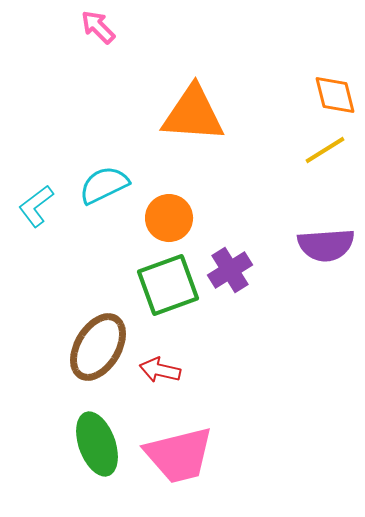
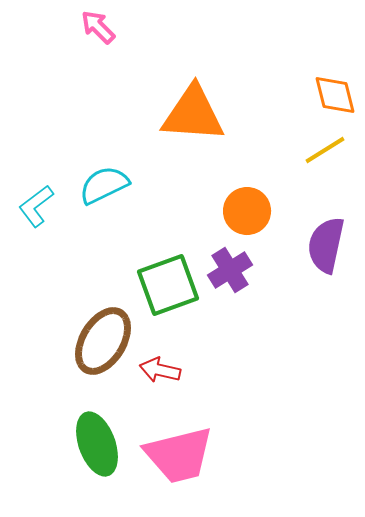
orange circle: moved 78 px right, 7 px up
purple semicircle: rotated 106 degrees clockwise
brown ellipse: moved 5 px right, 6 px up
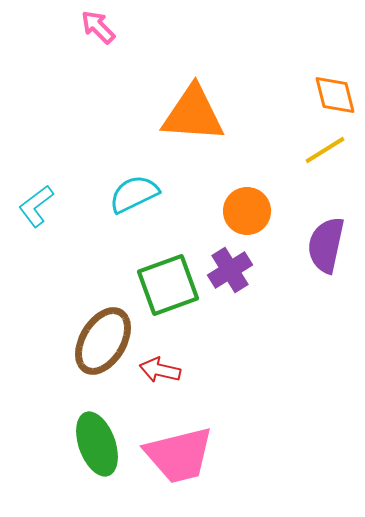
cyan semicircle: moved 30 px right, 9 px down
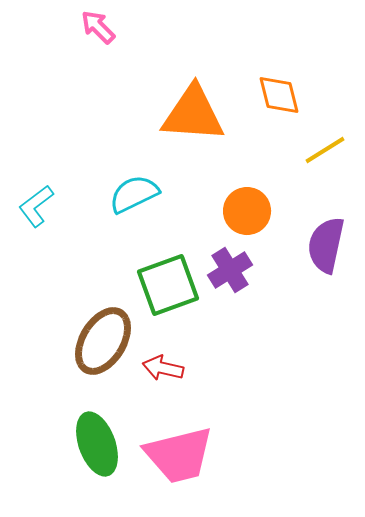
orange diamond: moved 56 px left
red arrow: moved 3 px right, 2 px up
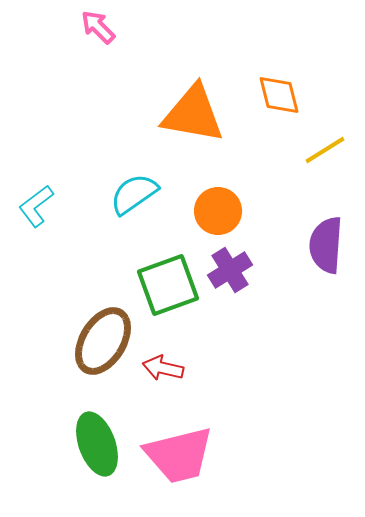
orange triangle: rotated 6 degrees clockwise
cyan semicircle: rotated 9 degrees counterclockwise
orange circle: moved 29 px left
purple semicircle: rotated 8 degrees counterclockwise
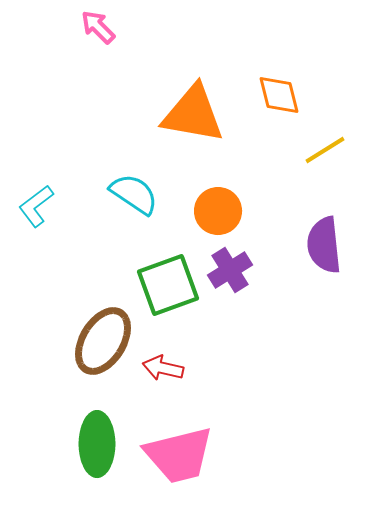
cyan semicircle: rotated 69 degrees clockwise
purple semicircle: moved 2 px left; rotated 10 degrees counterclockwise
green ellipse: rotated 20 degrees clockwise
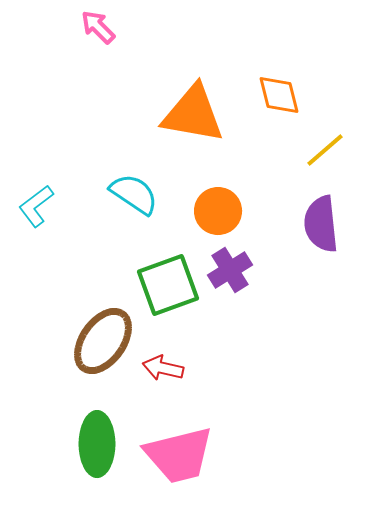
yellow line: rotated 9 degrees counterclockwise
purple semicircle: moved 3 px left, 21 px up
brown ellipse: rotated 4 degrees clockwise
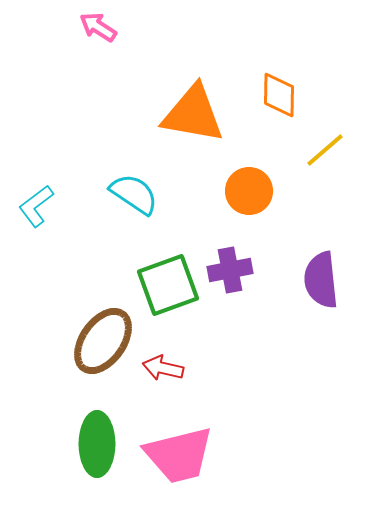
pink arrow: rotated 12 degrees counterclockwise
orange diamond: rotated 15 degrees clockwise
orange circle: moved 31 px right, 20 px up
purple semicircle: moved 56 px down
purple cross: rotated 21 degrees clockwise
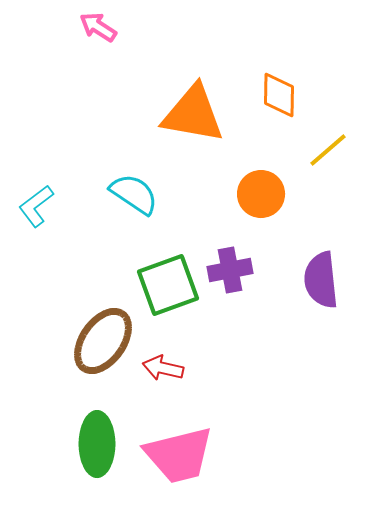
yellow line: moved 3 px right
orange circle: moved 12 px right, 3 px down
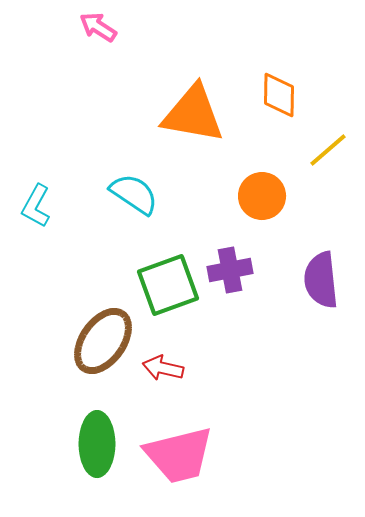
orange circle: moved 1 px right, 2 px down
cyan L-shape: rotated 24 degrees counterclockwise
